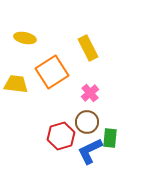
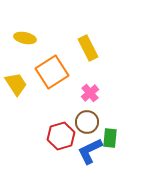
yellow trapezoid: rotated 50 degrees clockwise
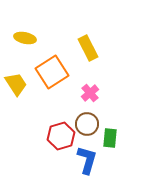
brown circle: moved 2 px down
blue L-shape: moved 3 px left, 9 px down; rotated 132 degrees clockwise
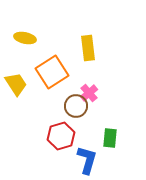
yellow rectangle: rotated 20 degrees clockwise
pink cross: moved 1 px left
brown circle: moved 11 px left, 18 px up
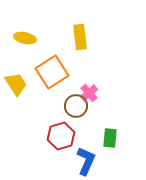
yellow rectangle: moved 8 px left, 11 px up
blue L-shape: moved 1 px left, 1 px down; rotated 8 degrees clockwise
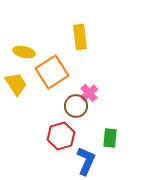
yellow ellipse: moved 1 px left, 14 px down
